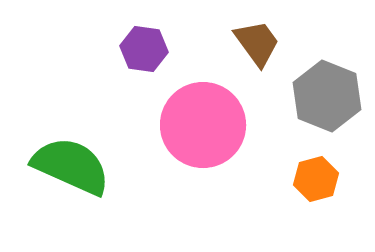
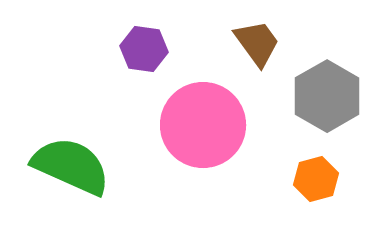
gray hexagon: rotated 8 degrees clockwise
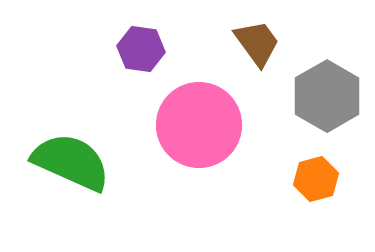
purple hexagon: moved 3 px left
pink circle: moved 4 px left
green semicircle: moved 4 px up
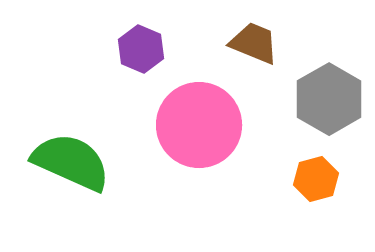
brown trapezoid: moved 3 px left; rotated 32 degrees counterclockwise
purple hexagon: rotated 15 degrees clockwise
gray hexagon: moved 2 px right, 3 px down
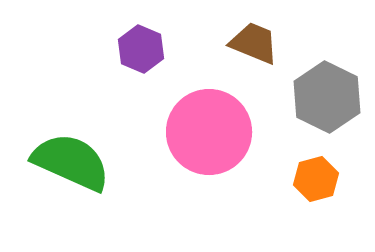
gray hexagon: moved 2 px left, 2 px up; rotated 4 degrees counterclockwise
pink circle: moved 10 px right, 7 px down
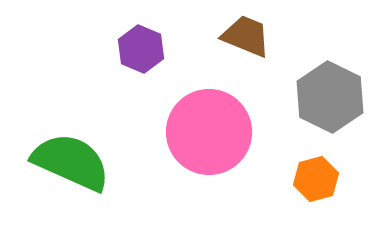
brown trapezoid: moved 8 px left, 7 px up
gray hexagon: moved 3 px right
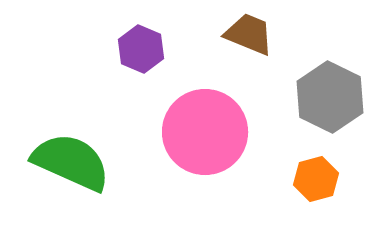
brown trapezoid: moved 3 px right, 2 px up
pink circle: moved 4 px left
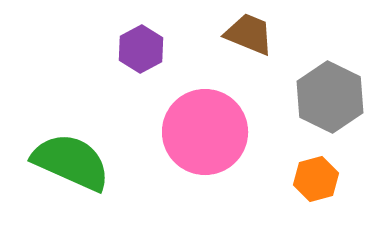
purple hexagon: rotated 9 degrees clockwise
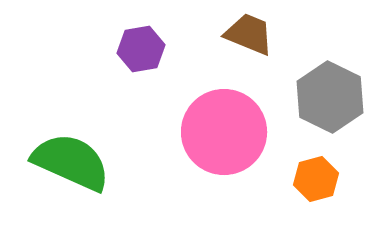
purple hexagon: rotated 18 degrees clockwise
pink circle: moved 19 px right
